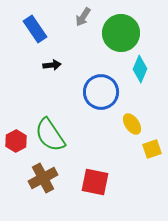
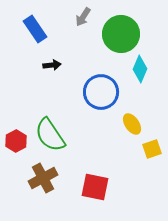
green circle: moved 1 px down
red square: moved 5 px down
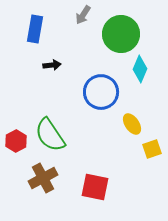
gray arrow: moved 2 px up
blue rectangle: rotated 44 degrees clockwise
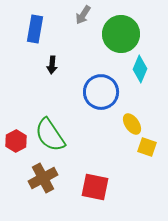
black arrow: rotated 102 degrees clockwise
yellow square: moved 5 px left, 2 px up; rotated 36 degrees clockwise
